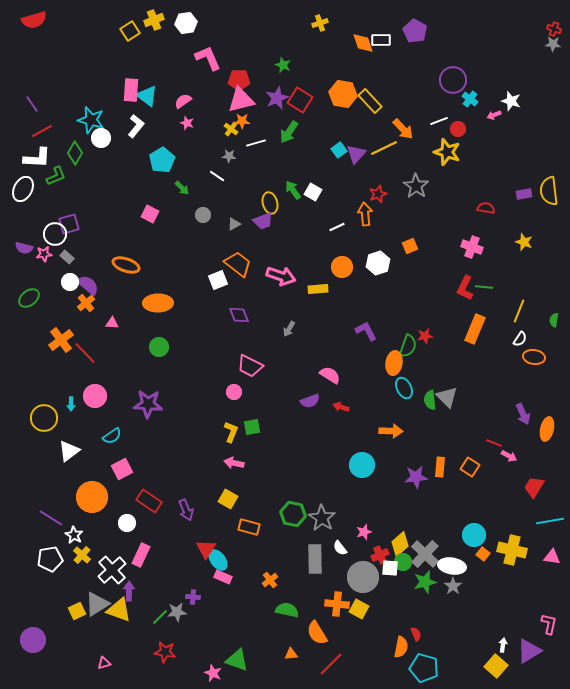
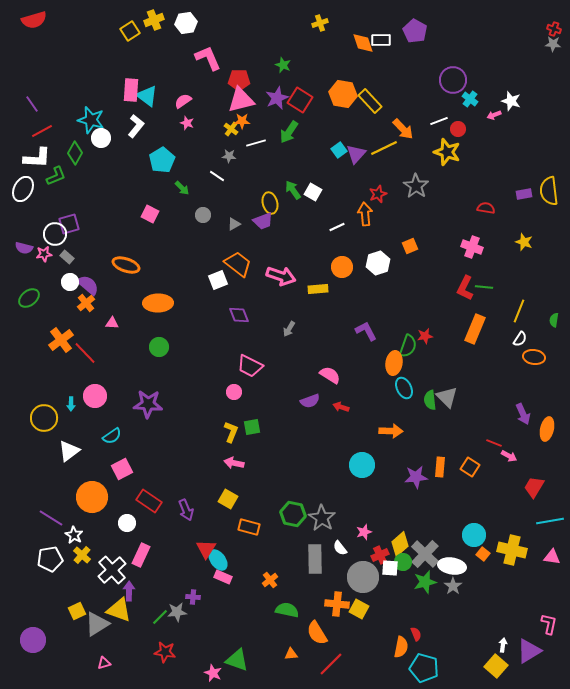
gray triangle at (97, 604): moved 20 px down
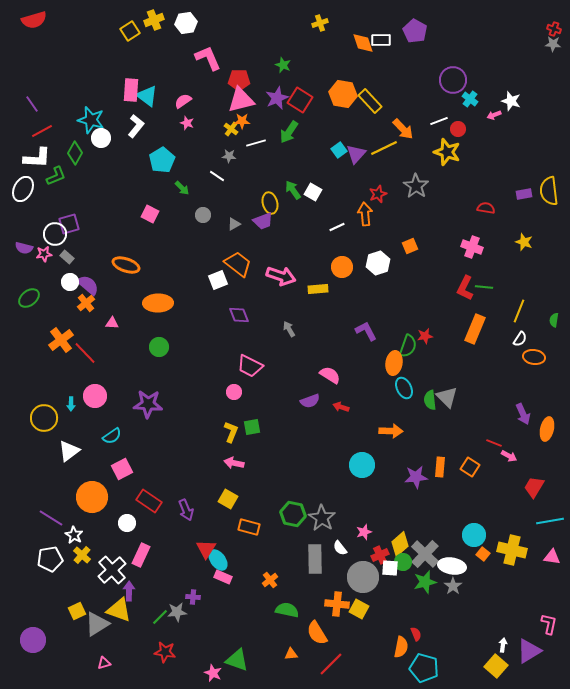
gray arrow at (289, 329): rotated 119 degrees clockwise
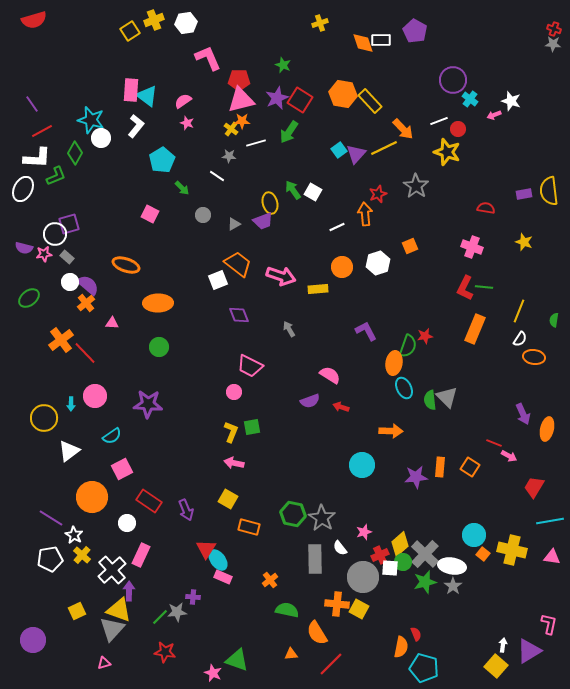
gray triangle at (97, 624): moved 15 px right, 5 px down; rotated 16 degrees counterclockwise
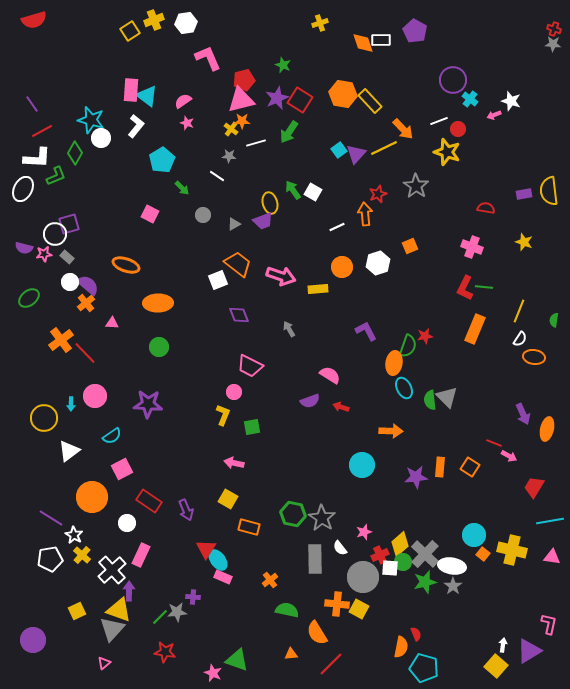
red pentagon at (239, 80): moved 5 px right; rotated 15 degrees counterclockwise
yellow L-shape at (231, 432): moved 8 px left, 17 px up
pink triangle at (104, 663): rotated 24 degrees counterclockwise
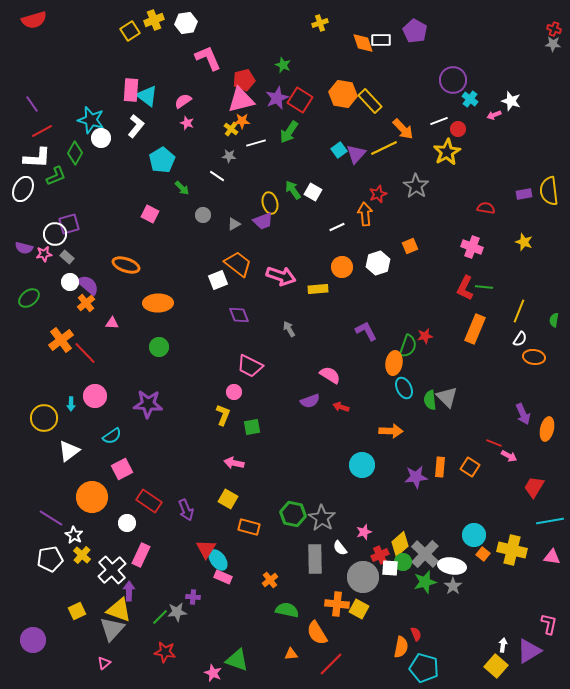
yellow star at (447, 152): rotated 24 degrees clockwise
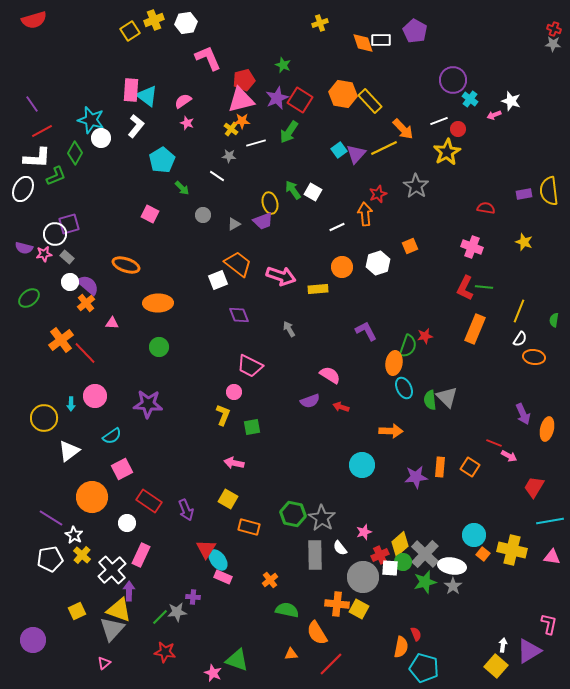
gray rectangle at (315, 559): moved 4 px up
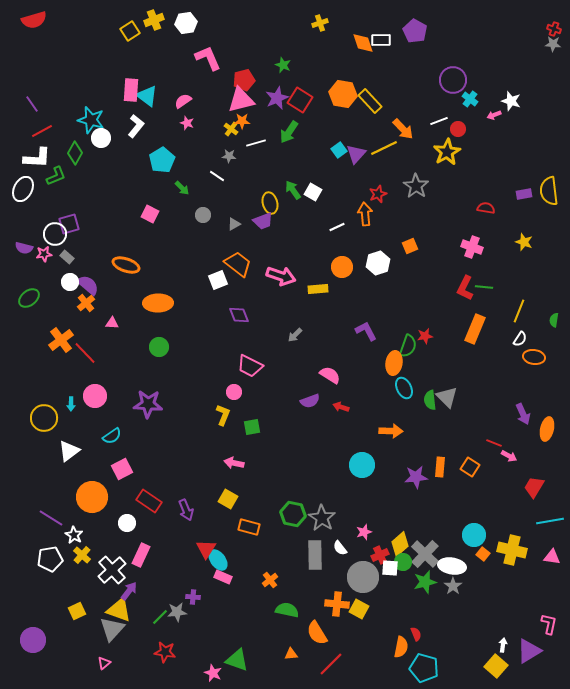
gray arrow at (289, 329): moved 6 px right, 6 px down; rotated 105 degrees counterclockwise
purple arrow at (129, 591): rotated 36 degrees clockwise
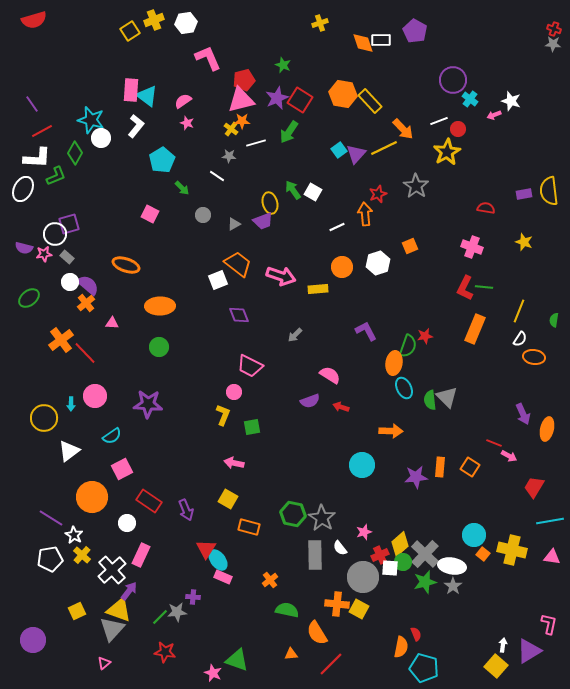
orange ellipse at (158, 303): moved 2 px right, 3 px down
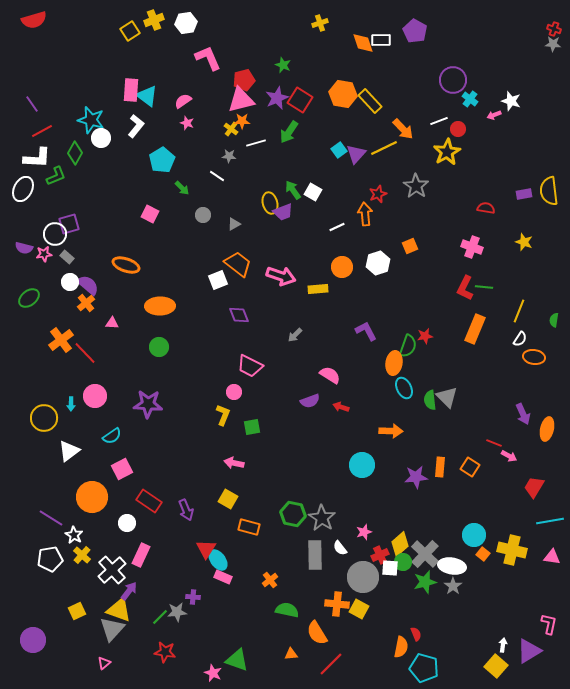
purple trapezoid at (263, 221): moved 20 px right, 9 px up
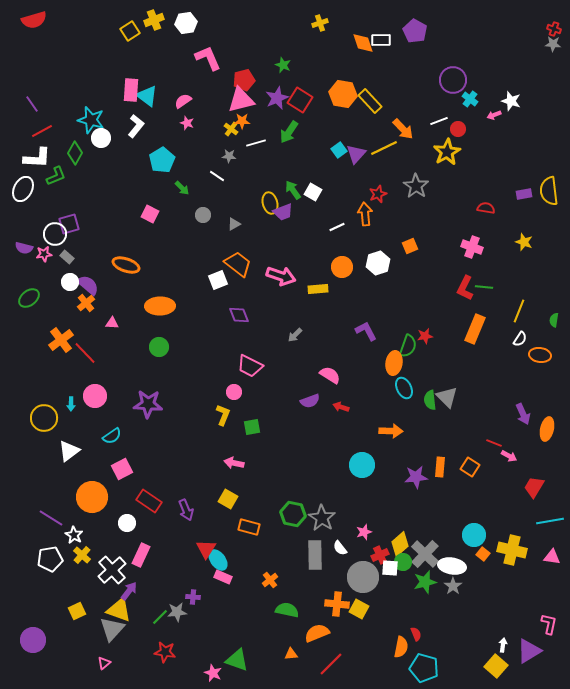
orange ellipse at (534, 357): moved 6 px right, 2 px up
orange semicircle at (317, 633): rotated 100 degrees clockwise
